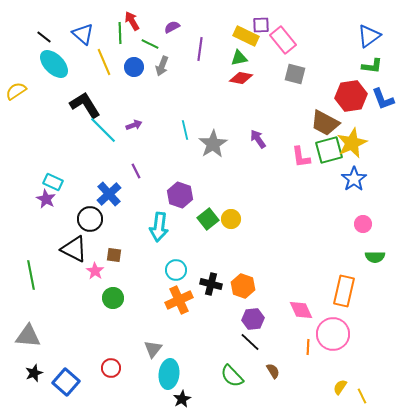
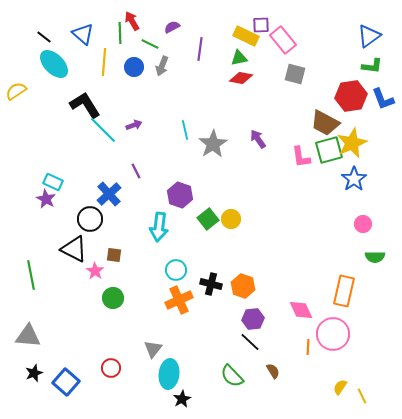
yellow line at (104, 62): rotated 28 degrees clockwise
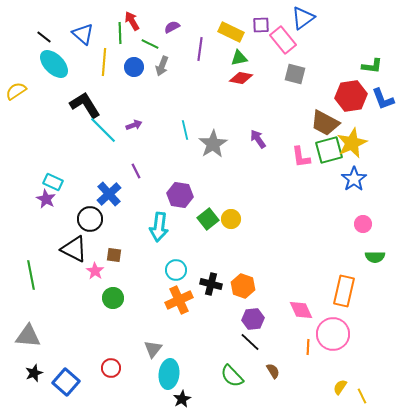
yellow rectangle at (246, 36): moved 15 px left, 4 px up
blue triangle at (369, 36): moved 66 px left, 18 px up
purple hexagon at (180, 195): rotated 10 degrees counterclockwise
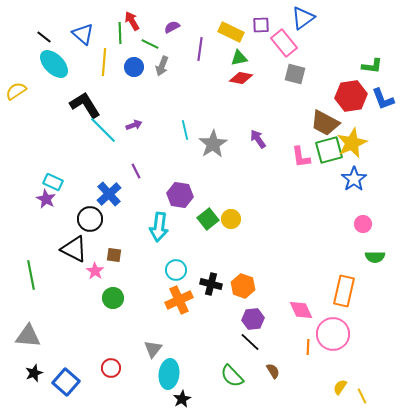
pink rectangle at (283, 40): moved 1 px right, 3 px down
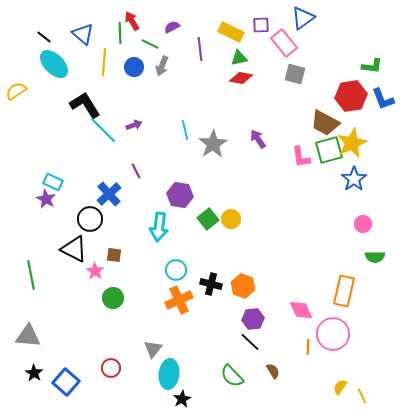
purple line at (200, 49): rotated 15 degrees counterclockwise
black star at (34, 373): rotated 18 degrees counterclockwise
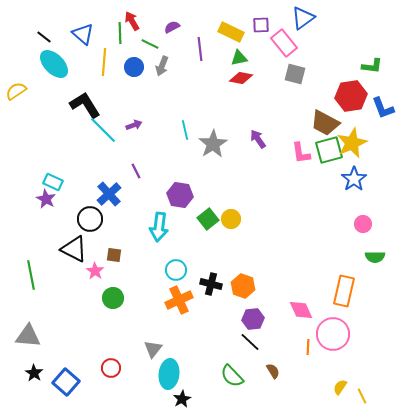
blue L-shape at (383, 99): moved 9 px down
pink L-shape at (301, 157): moved 4 px up
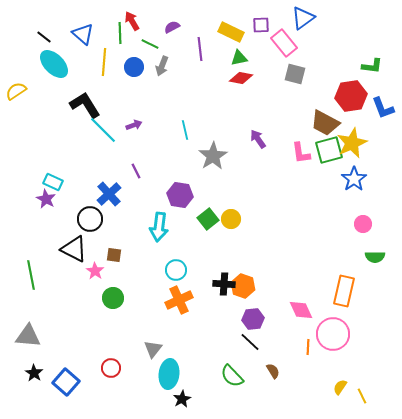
gray star at (213, 144): moved 12 px down
black cross at (211, 284): moved 13 px right; rotated 10 degrees counterclockwise
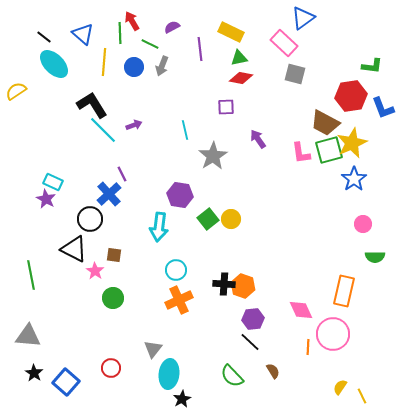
purple square at (261, 25): moved 35 px left, 82 px down
pink rectangle at (284, 43): rotated 8 degrees counterclockwise
black L-shape at (85, 105): moved 7 px right
purple line at (136, 171): moved 14 px left, 3 px down
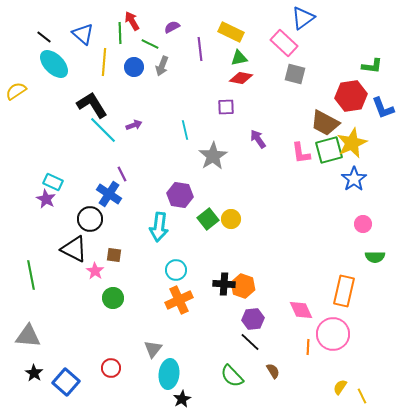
blue cross at (109, 194): rotated 15 degrees counterclockwise
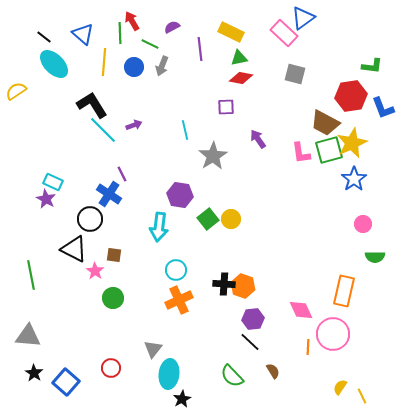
pink rectangle at (284, 43): moved 10 px up
